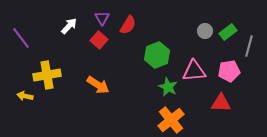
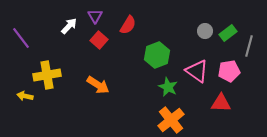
purple triangle: moved 7 px left, 2 px up
green rectangle: moved 1 px down
pink triangle: moved 3 px right; rotated 40 degrees clockwise
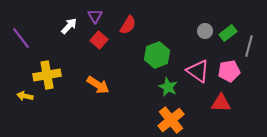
pink triangle: moved 1 px right
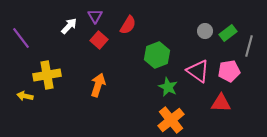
orange arrow: rotated 105 degrees counterclockwise
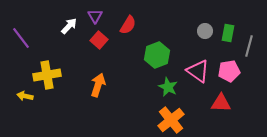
green rectangle: rotated 42 degrees counterclockwise
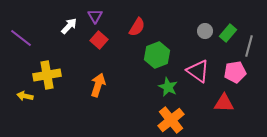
red semicircle: moved 9 px right, 2 px down
green rectangle: rotated 30 degrees clockwise
purple line: rotated 15 degrees counterclockwise
pink pentagon: moved 6 px right, 1 px down
red triangle: moved 3 px right
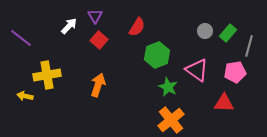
pink triangle: moved 1 px left, 1 px up
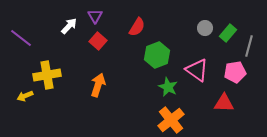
gray circle: moved 3 px up
red square: moved 1 px left, 1 px down
yellow arrow: rotated 35 degrees counterclockwise
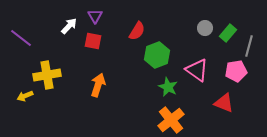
red semicircle: moved 4 px down
red square: moved 5 px left; rotated 30 degrees counterclockwise
pink pentagon: moved 1 px right, 1 px up
red triangle: rotated 20 degrees clockwise
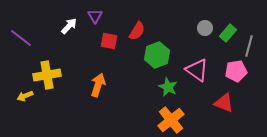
red square: moved 16 px right
